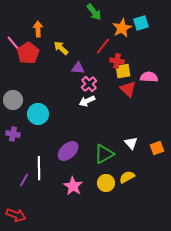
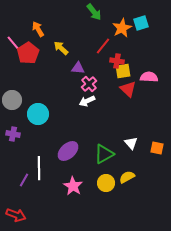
orange arrow: rotated 28 degrees counterclockwise
gray circle: moved 1 px left
orange square: rotated 32 degrees clockwise
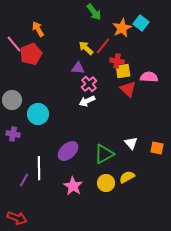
cyan square: rotated 35 degrees counterclockwise
yellow arrow: moved 25 px right
red pentagon: moved 3 px right, 1 px down; rotated 10 degrees clockwise
red arrow: moved 1 px right, 3 px down
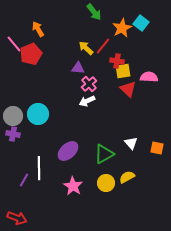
gray circle: moved 1 px right, 16 px down
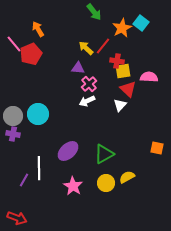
white triangle: moved 11 px left, 38 px up; rotated 24 degrees clockwise
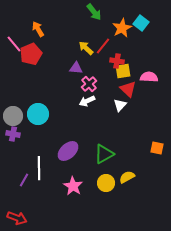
purple triangle: moved 2 px left
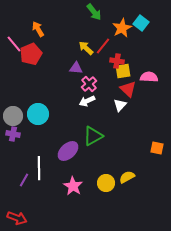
green triangle: moved 11 px left, 18 px up
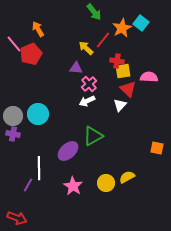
red line: moved 6 px up
purple line: moved 4 px right, 5 px down
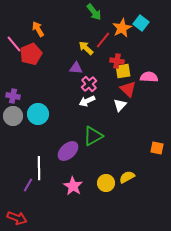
purple cross: moved 38 px up
